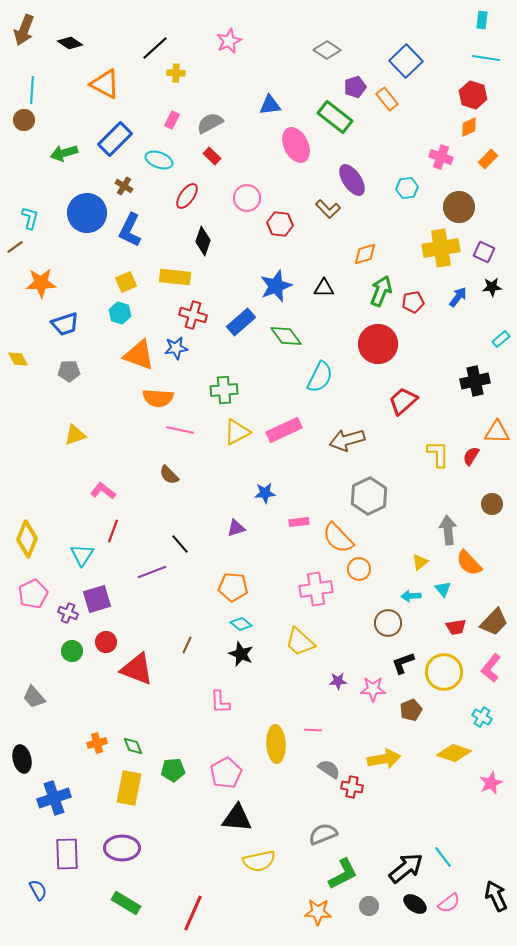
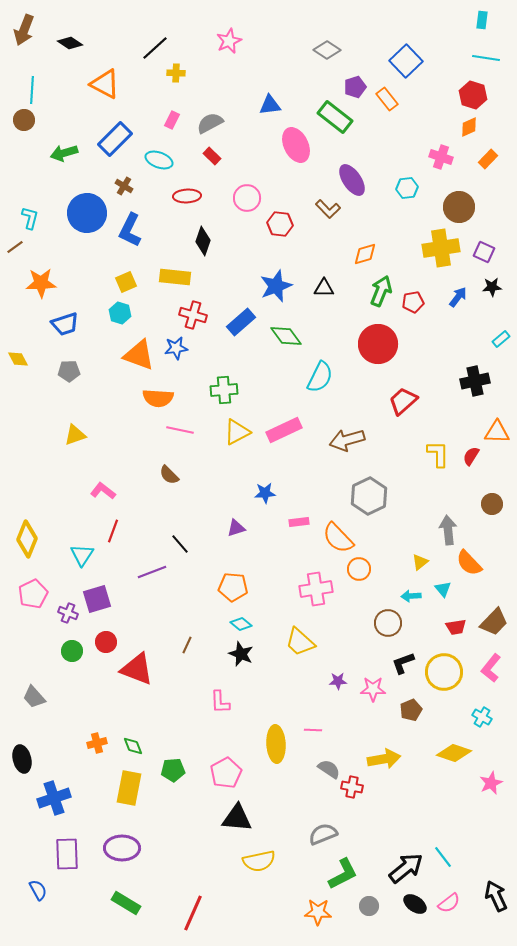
red ellipse at (187, 196): rotated 52 degrees clockwise
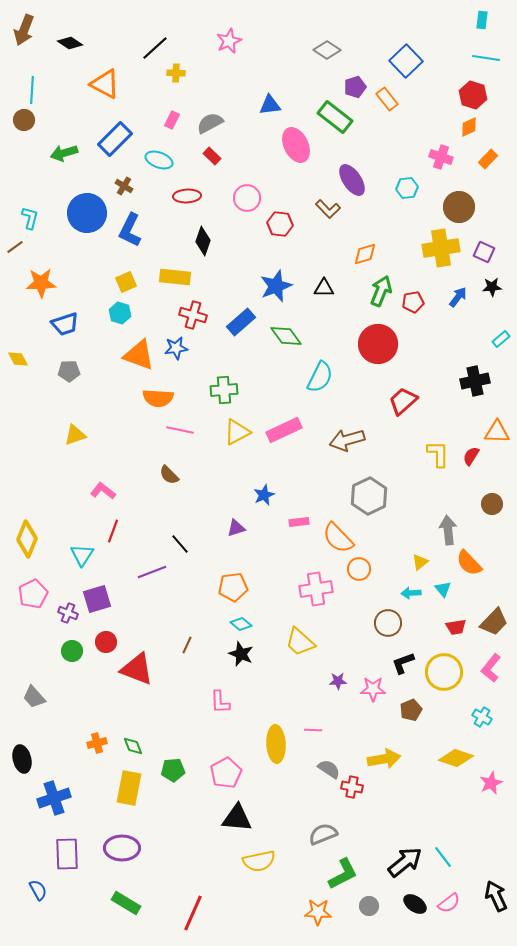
blue star at (265, 493): moved 1 px left, 2 px down; rotated 20 degrees counterclockwise
orange pentagon at (233, 587): rotated 12 degrees counterclockwise
cyan arrow at (411, 596): moved 3 px up
yellow diamond at (454, 753): moved 2 px right, 5 px down
black arrow at (406, 868): moved 1 px left, 6 px up
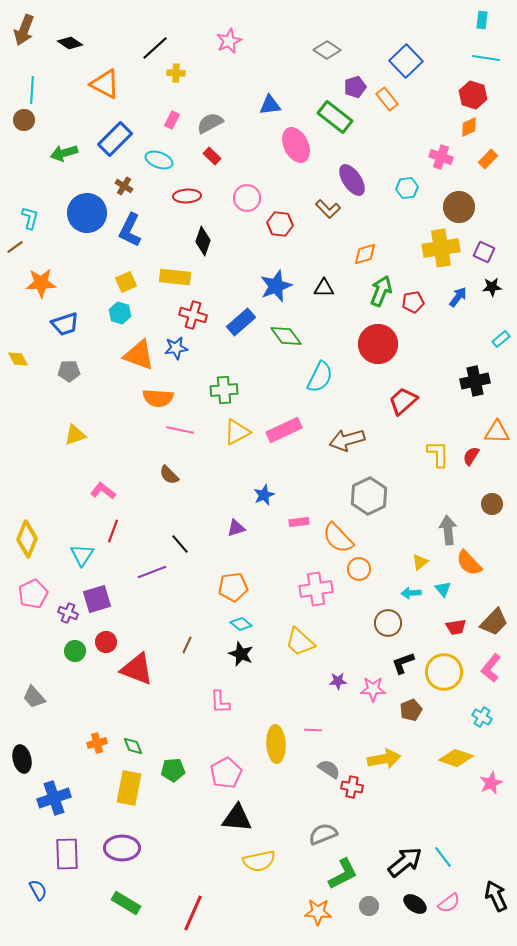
green circle at (72, 651): moved 3 px right
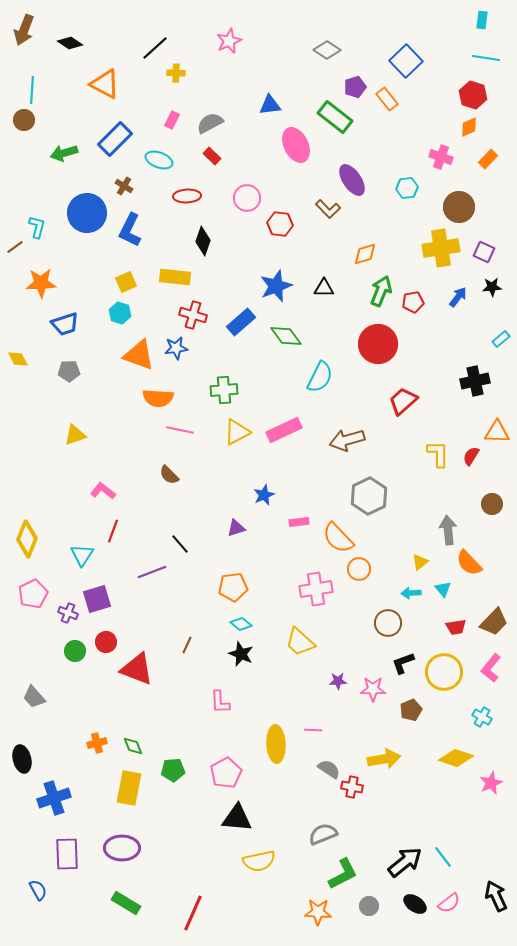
cyan L-shape at (30, 218): moved 7 px right, 9 px down
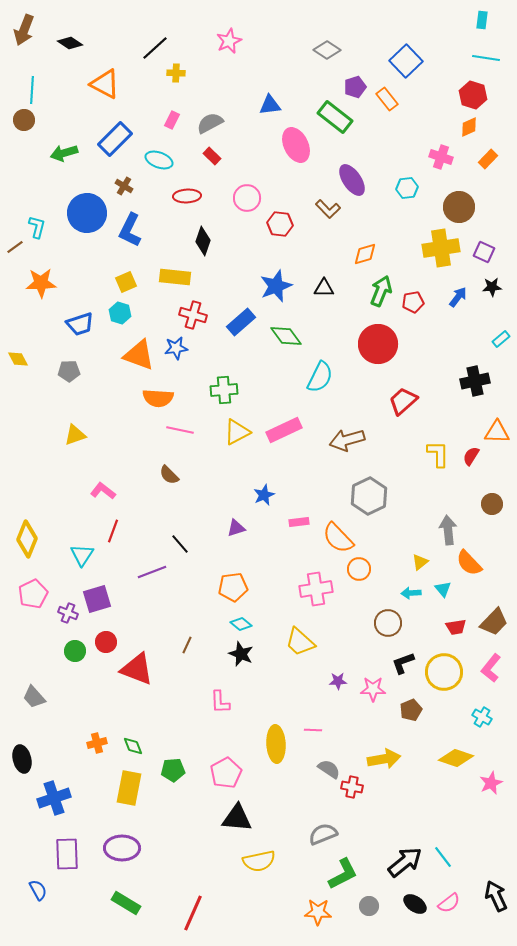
blue trapezoid at (65, 324): moved 15 px right
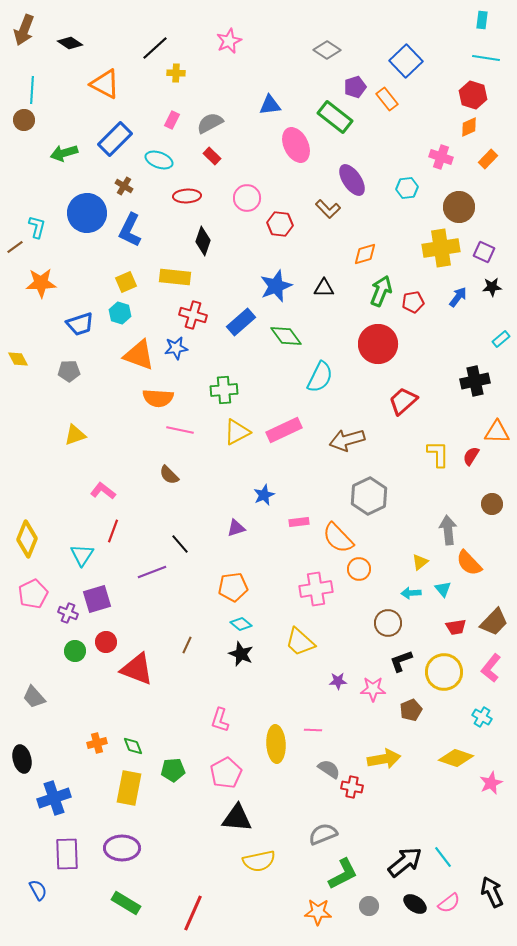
black L-shape at (403, 663): moved 2 px left, 2 px up
pink L-shape at (220, 702): moved 18 px down; rotated 20 degrees clockwise
black arrow at (496, 896): moved 4 px left, 4 px up
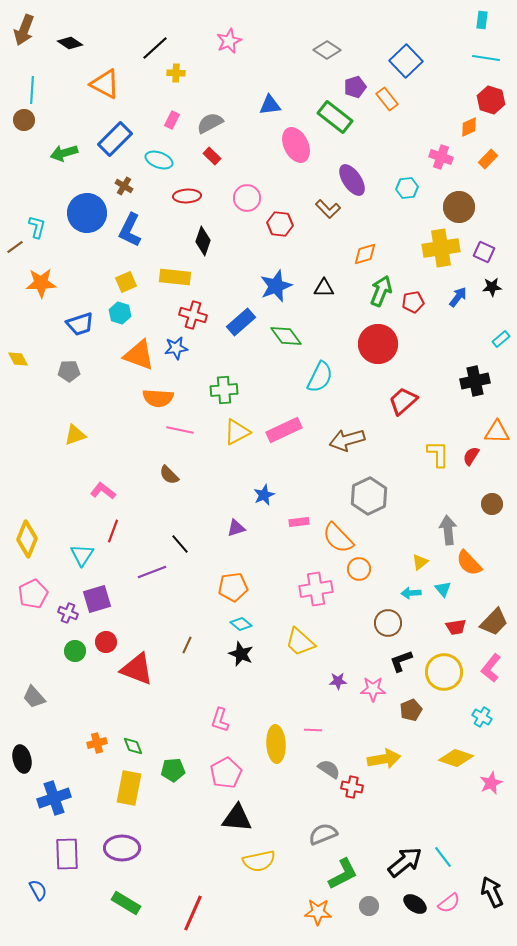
red hexagon at (473, 95): moved 18 px right, 5 px down
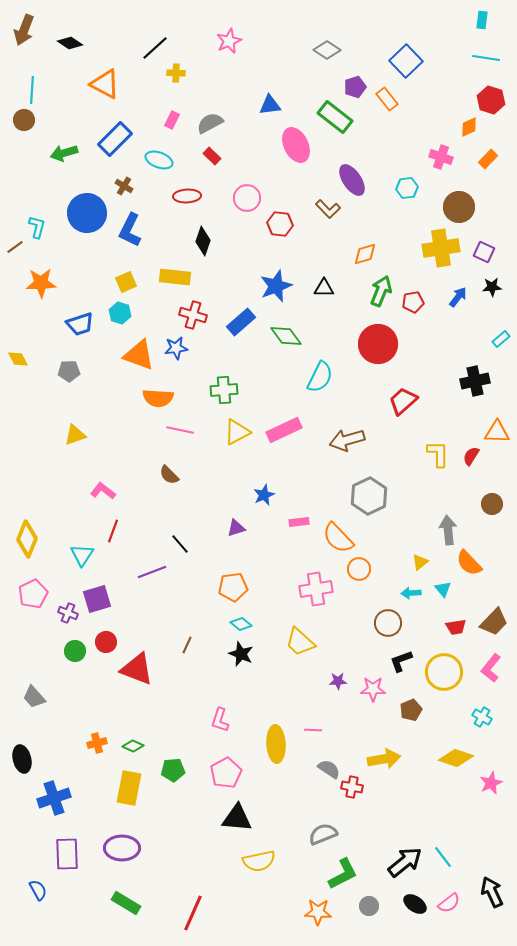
green diamond at (133, 746): rotated 45 degrees counterclockwise
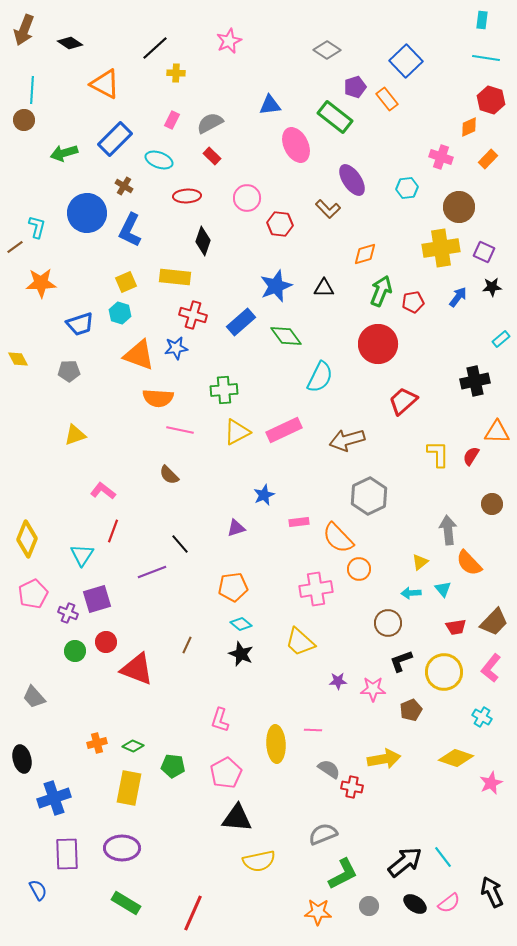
green pentagon at (173, 770): moved 4 px up; rotated 10 degrees clockwise
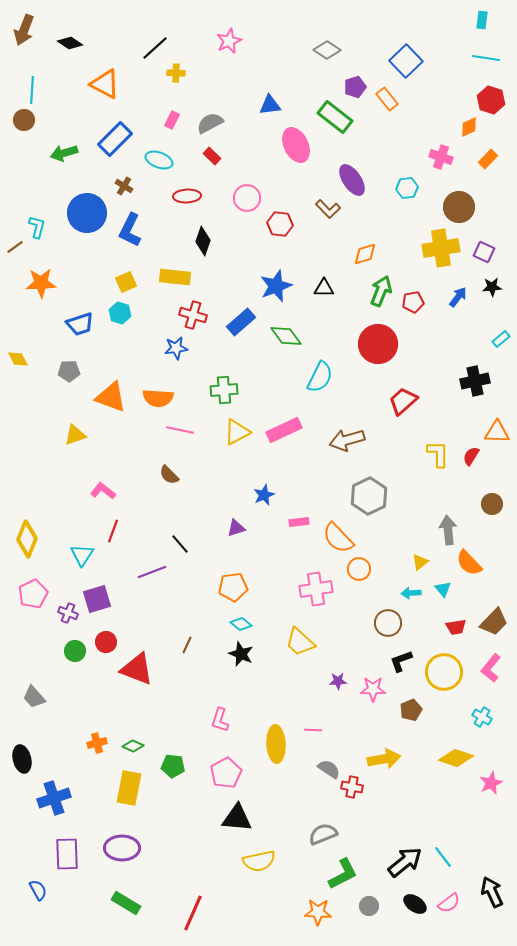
orange triangle at (139, 355): moved 28 px left, 42 px down
